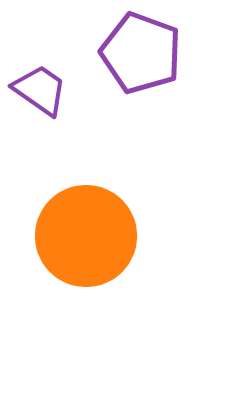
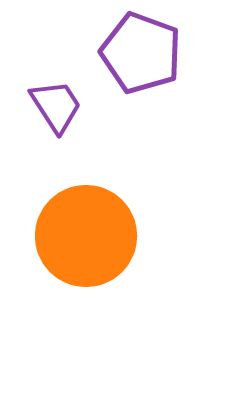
purple trapezoid: moved 16 px right, 16 px down; rotated 22 degrees clockwise
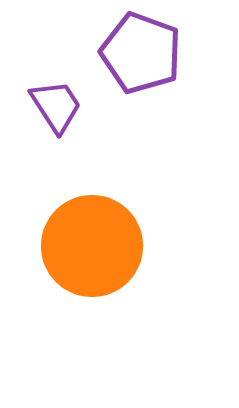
orange circle: moved 6 px right, 10 px down
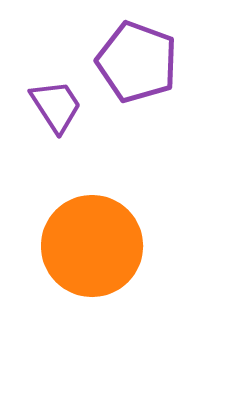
purple pentagon: moved 4 px left, 9 px down
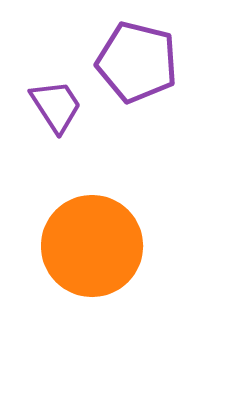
purple pentagon: rotated 6 degrees counterclockwise
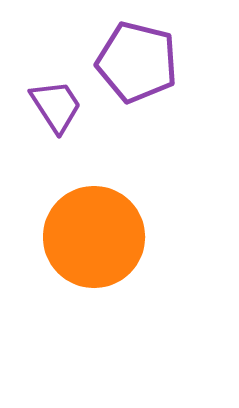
orange circle: moved 2 px right, 9 px up
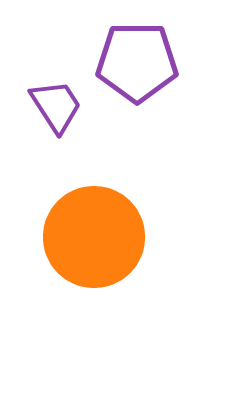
purple pentagon: rotated 14 degrees counterclockwise
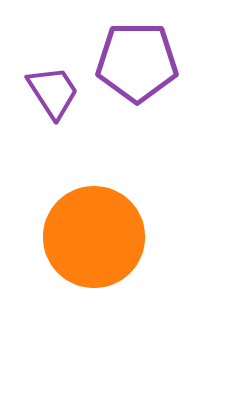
purple trapezoid: moved 3 px left, 14 px up
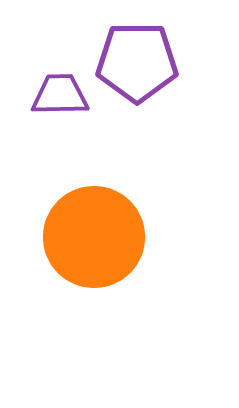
purple trapezoid: moved 7 px right, 3 px down; rotated 58 degrees counterclockwise
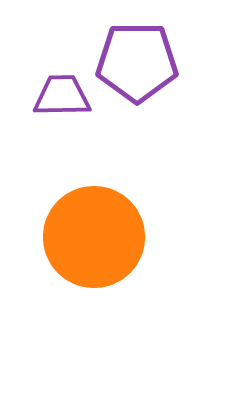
purple trapezoid: moved 2 px right, 1 px down
